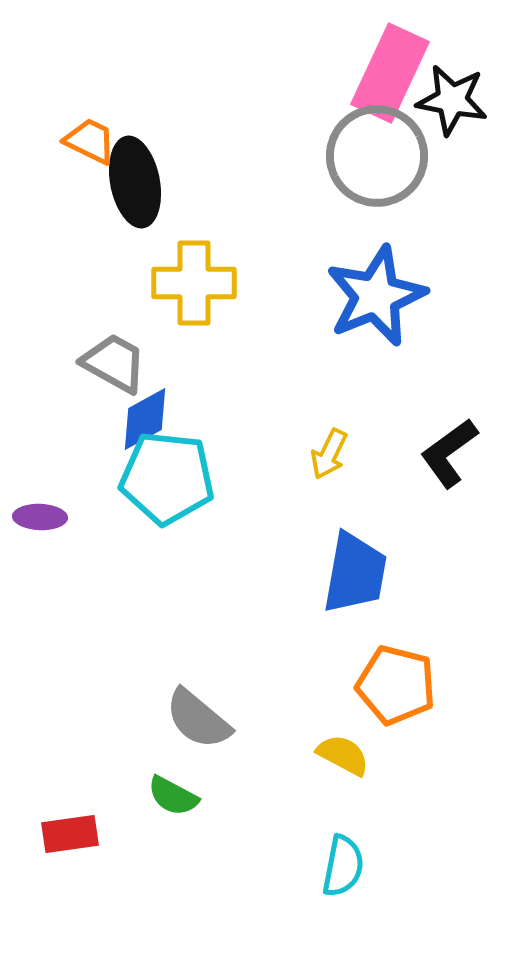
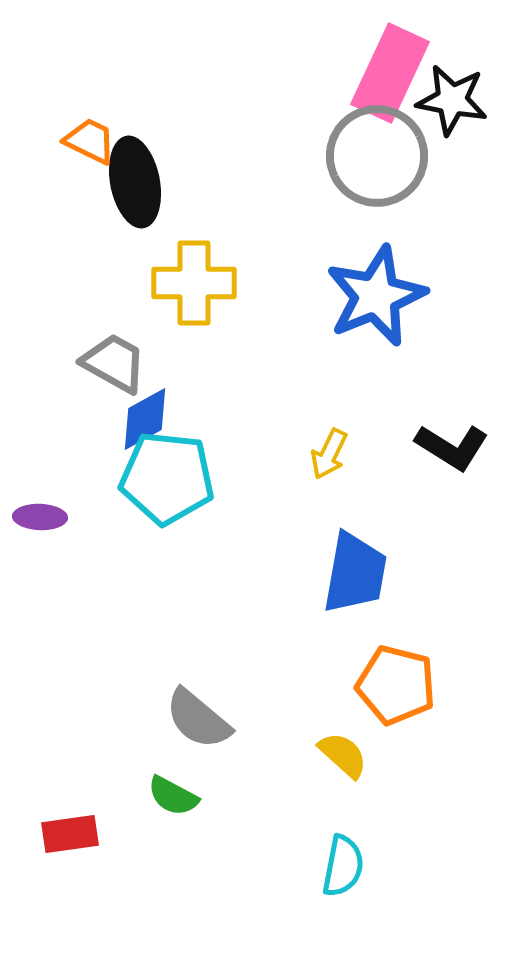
black L-shape: moved 3 px right, 6 px up; rotated 112 degrees counterclockwise
yellow semicircle: rotated 14 degrees clockwise
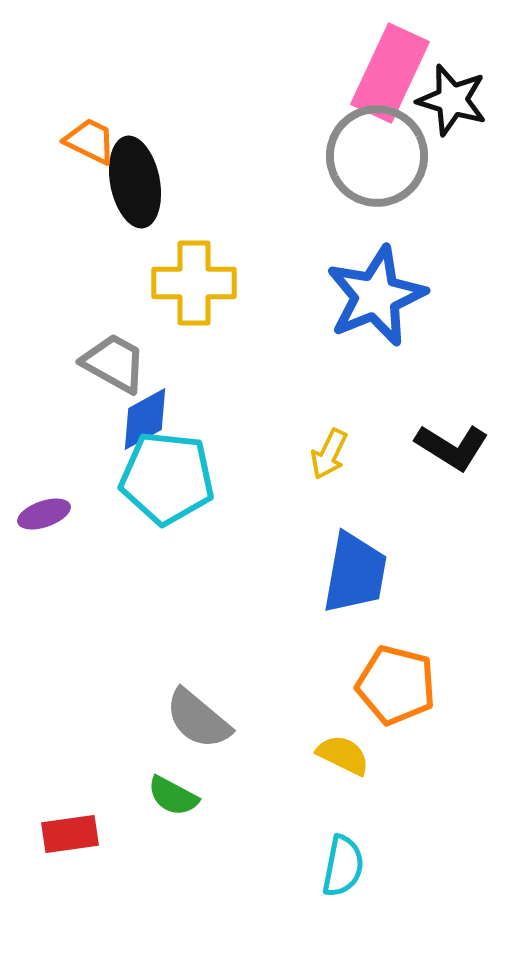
black star: rotated 6 degrees clockwise
purple ellipse: moved 4 px right, 3 px up; rotated 21 degrees counterclockwise
yellow semicircle: rotated 16 degrees counterclockwise
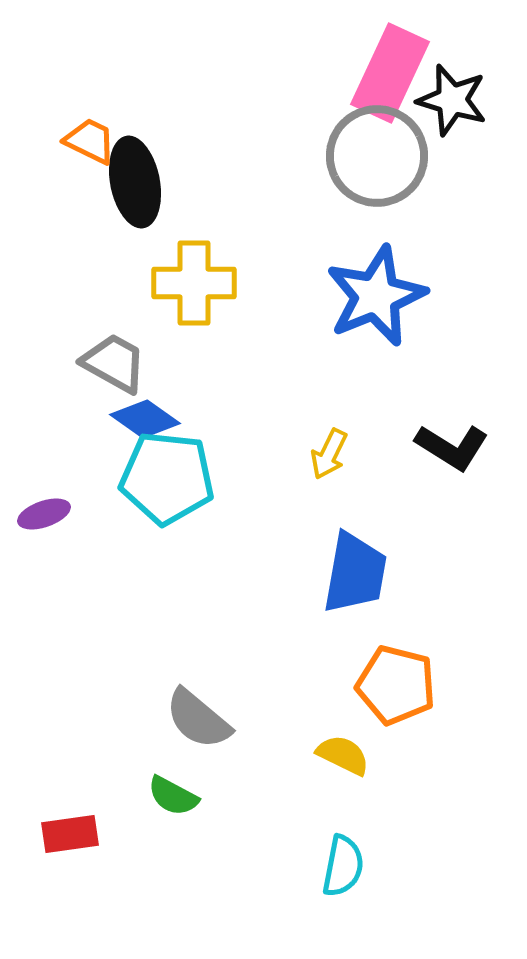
blue diamond: rotated 64 degrees clockwise
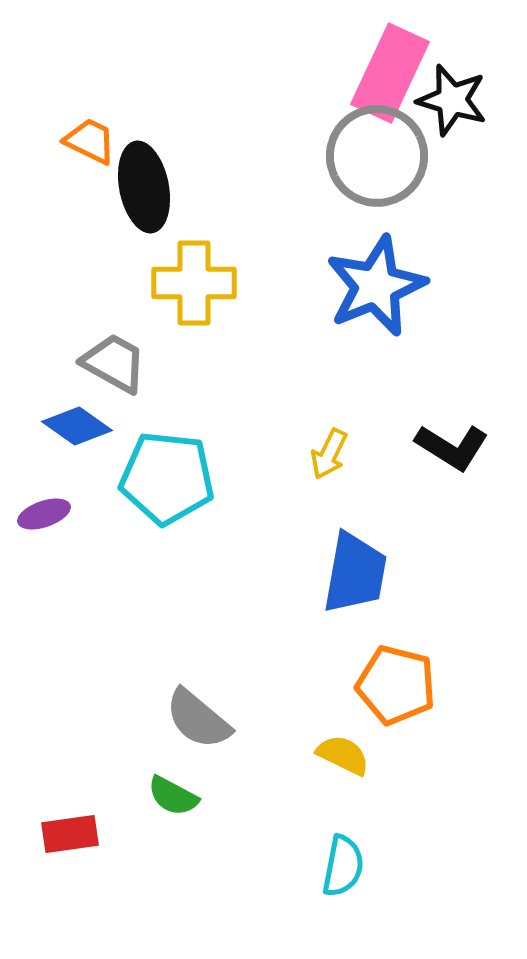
black ellipse: moved 9 px right, 5 px down
blue star: moved 10 px up
blue diamond: moved 68 px left, 7 px down
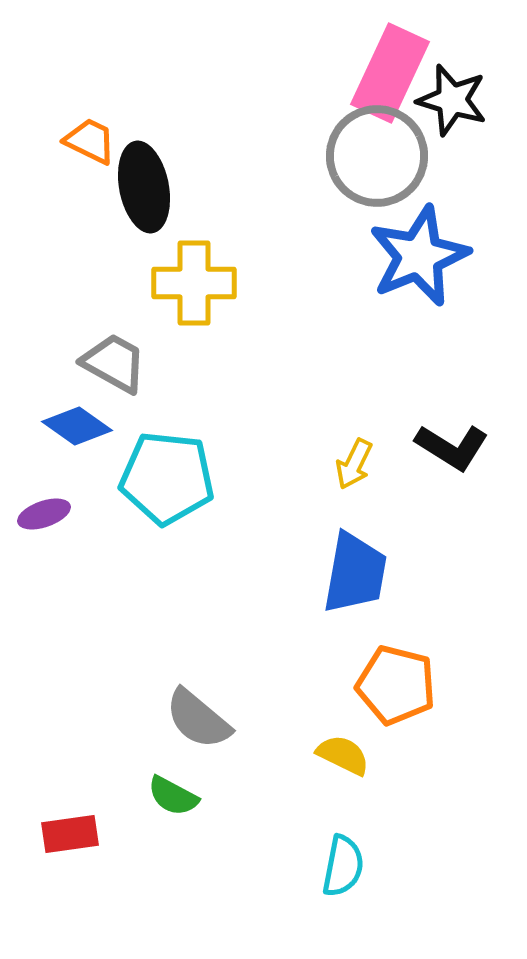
blue star: moved 43 px right, 30 px up
yellow arrow: moved 25 px right, 10 px down
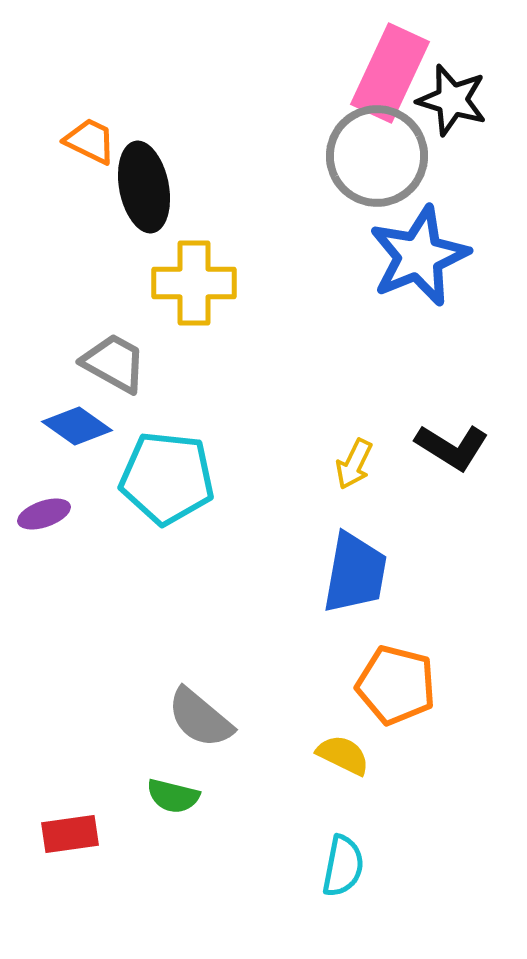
gray semicircle: moved 2 px right, 1 px up
green semicircle: rotated 14 degrees counterclockwise
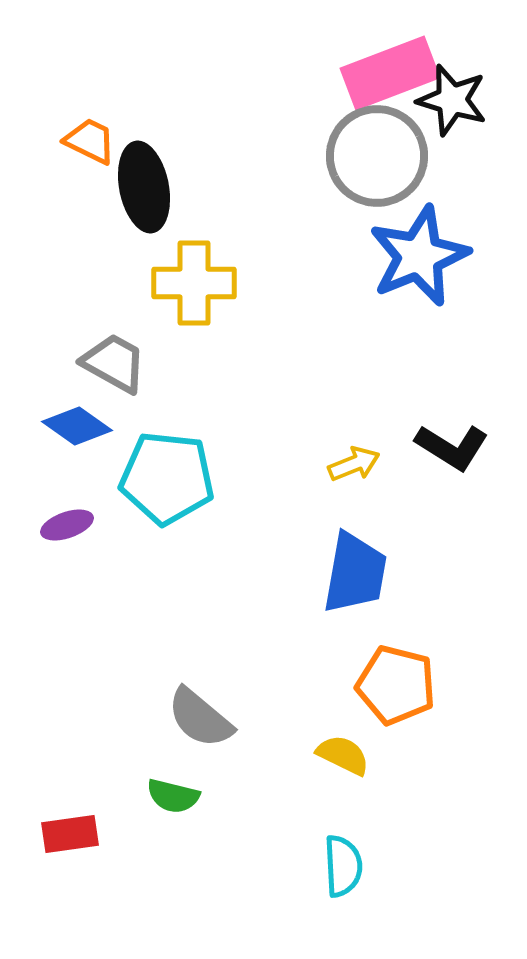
pink rectangle: rotated 44 degrees clockwise
yellow arrow: rotated 138 degrees counterclockwise
purple ellipse: moved 23 px right, 11 px down
cyan semicircle: rotated 14 degrees counterclockwise
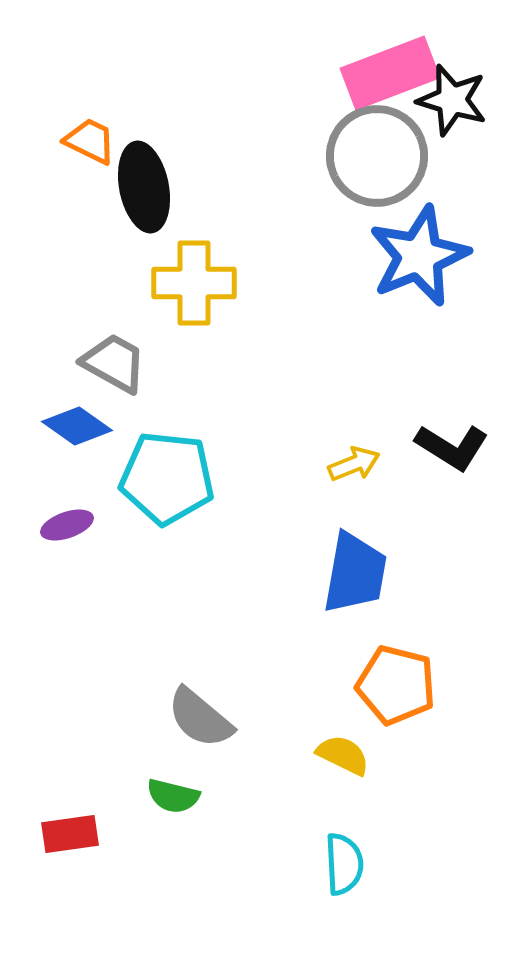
cyan semicircle: moved 1 px right, 2 px up
